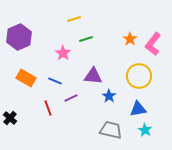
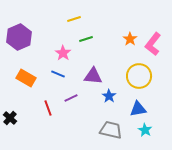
blue line: moved 3 px right, 7 px up
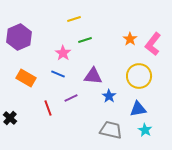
green line: moved 1 px left, 1 px down
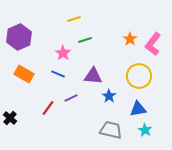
orange rectangle: moved 2 px left, 4 px up
red line: rotated 56 degrees clockwise
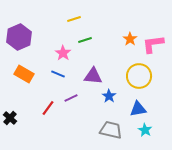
pink L-shape: rotated 45 degrees clockwise
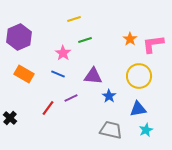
cyan star: moved 1 px right; rotated 16 degrees clockwise
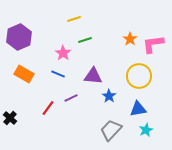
gray trapezoid: rotated 60 degrees counterclockwise
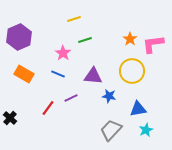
yellow circle: moved 7 px left, 5 px up
blue star: rotated 24 degrees counterclockwise
